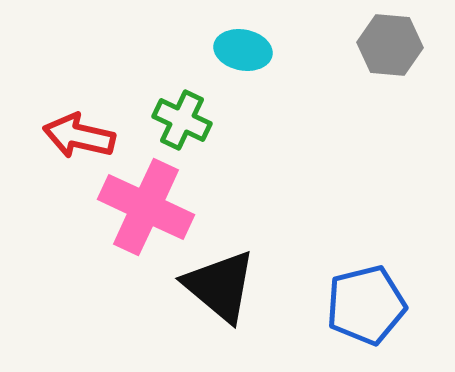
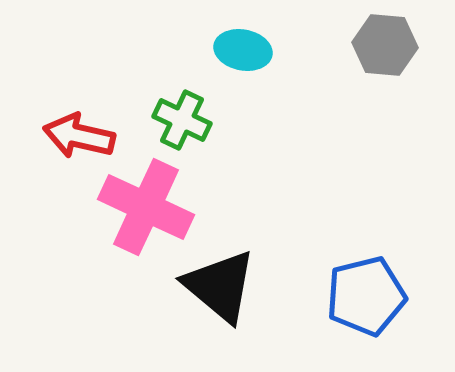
gray hexagon: moved 5 px left
blue pentagon: moved 9 px up
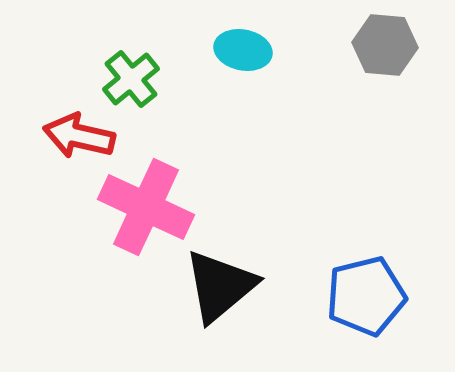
green cross: moved 51 px left, 41 px up; rotated 26 degrees clockwise
black triangle: rotated 40 degrees clockwise
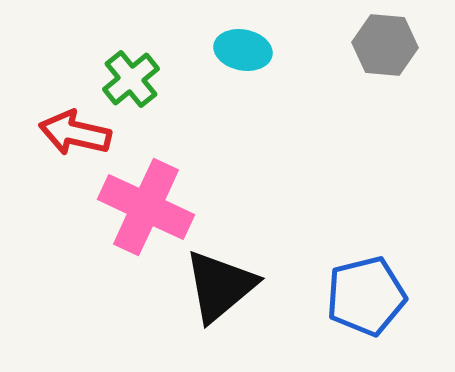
red arrow: moved 4 px left, 3 px up
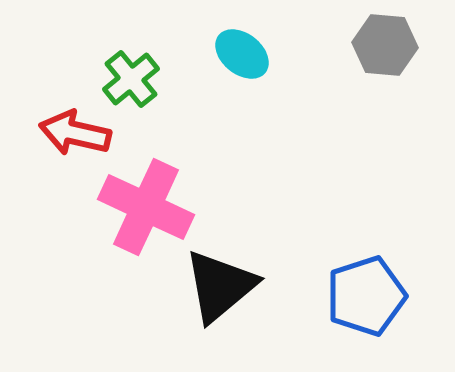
cyan ellipse: moved 1 px left, 4 px down; rotated 28 degrees clockwise
blue pentagon: rotated 4 degrees counterclockwise
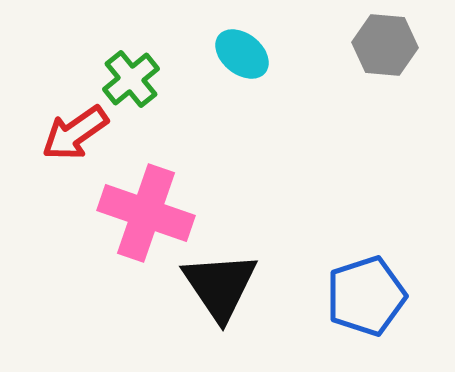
red arrow: rotated 48 degrees counterclockwise
pink cross: moved 6 px down; rotated 6 degrees counterclockwise
black triangle: rotated 24 degrees counterclockwise
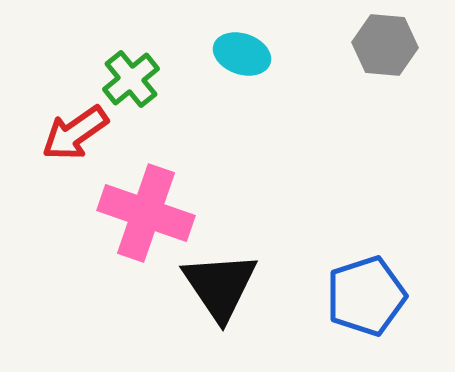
cyan ellipse: rotated 20 degrees counterclockwise
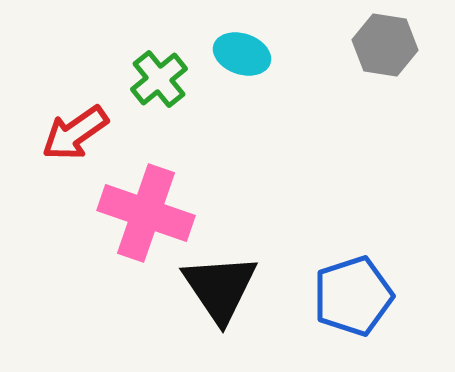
gray hexagon: rotated 4 degrees clockwise
green cross: moved 28 px right
black triangle: moved 2 px down
blue pentagon: moved 13 px left
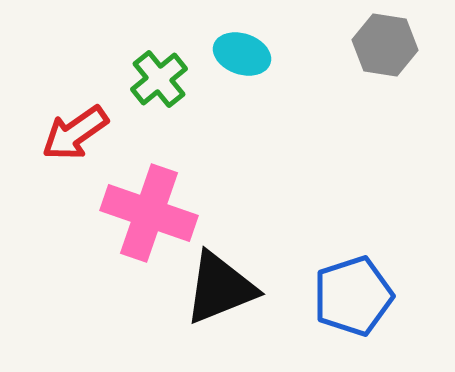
pink cross: moved 3 px right
black triangle: rotated 42 degrees clockwise
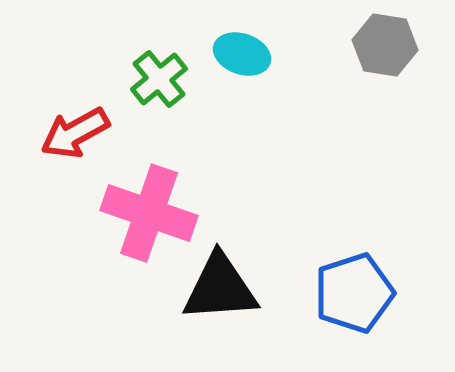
red arrow: rotated 6 degrees clockwise
black triangle: rotated 18 degrees clockwise
blue pentagon: moved 1 px right, 3 px up
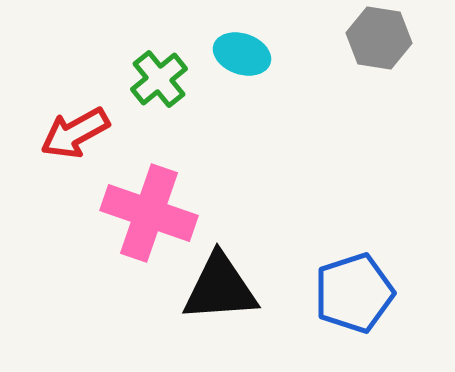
gray hexagon: moved 6 px left, 7 px up
